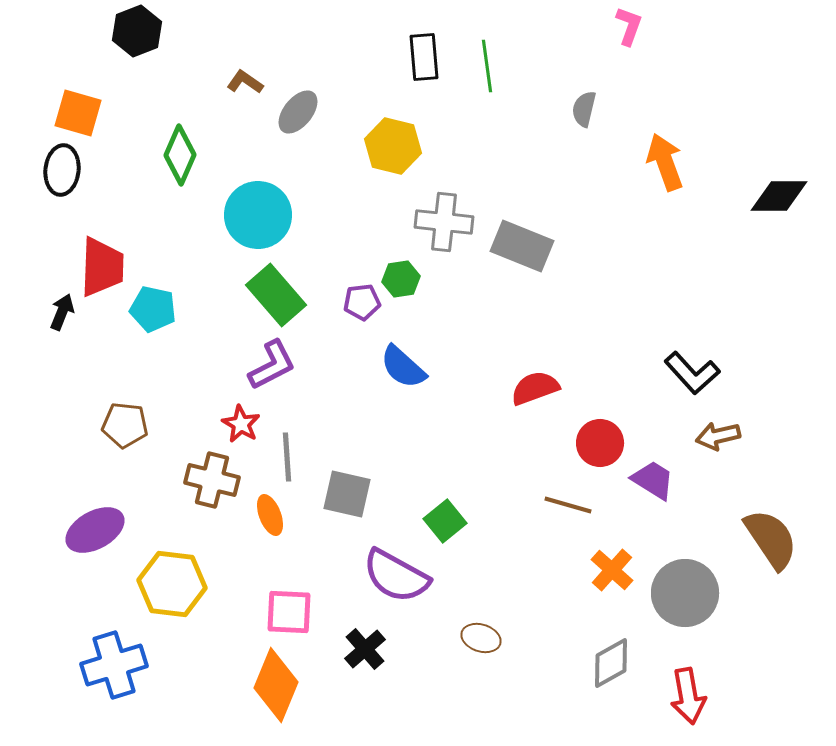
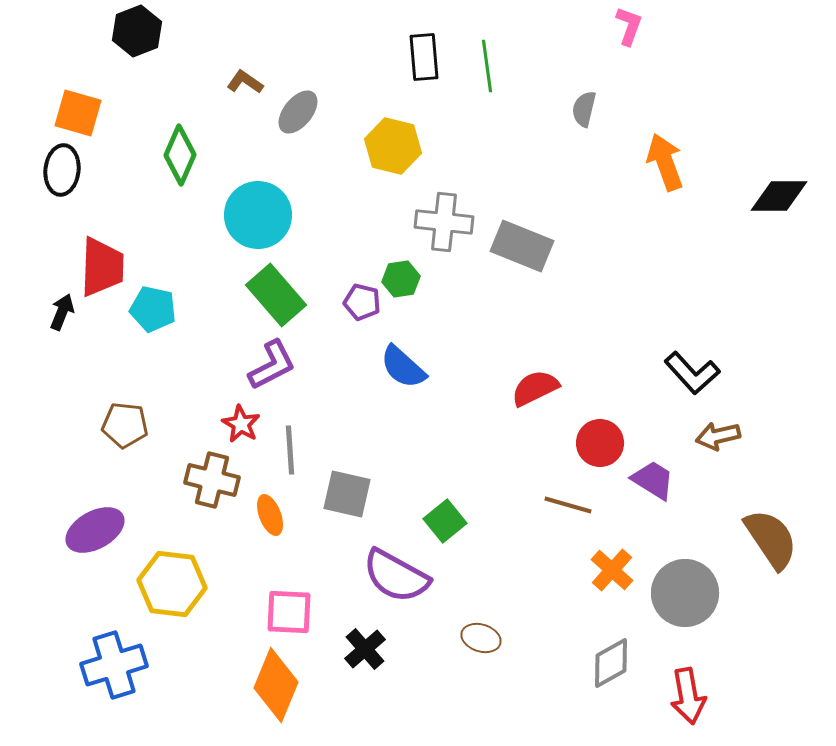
purple pentagon at (362, 302): rotated 21 degrees clockwise
red semicircle at (535, 388): rotated 6 degrees counterclockwise
gray line at (287, 457): moved 3 px right, 7 px up
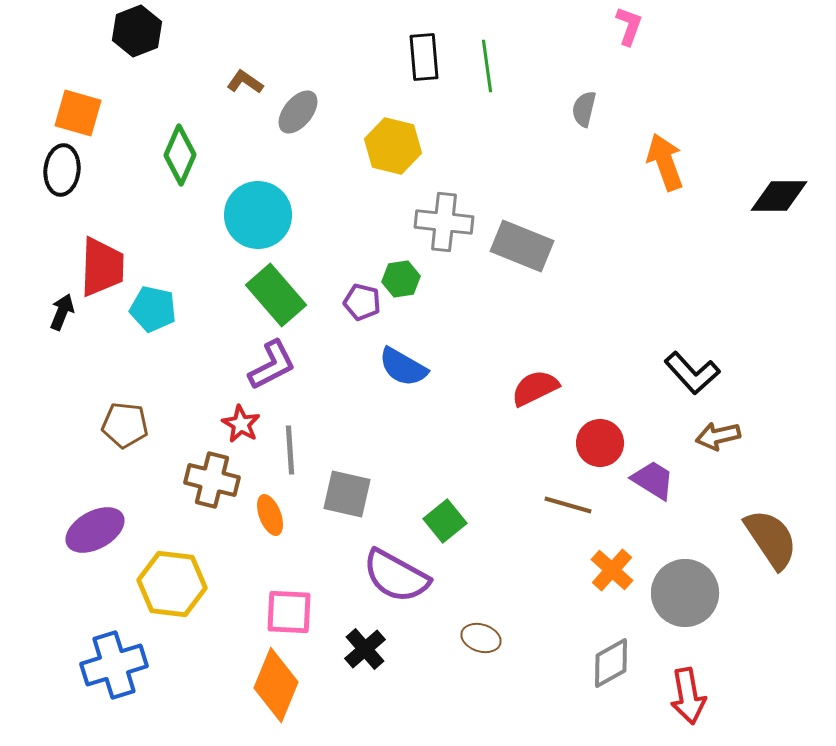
blue semicircle at (403, 367): rotated 12 degrees counterclockwise
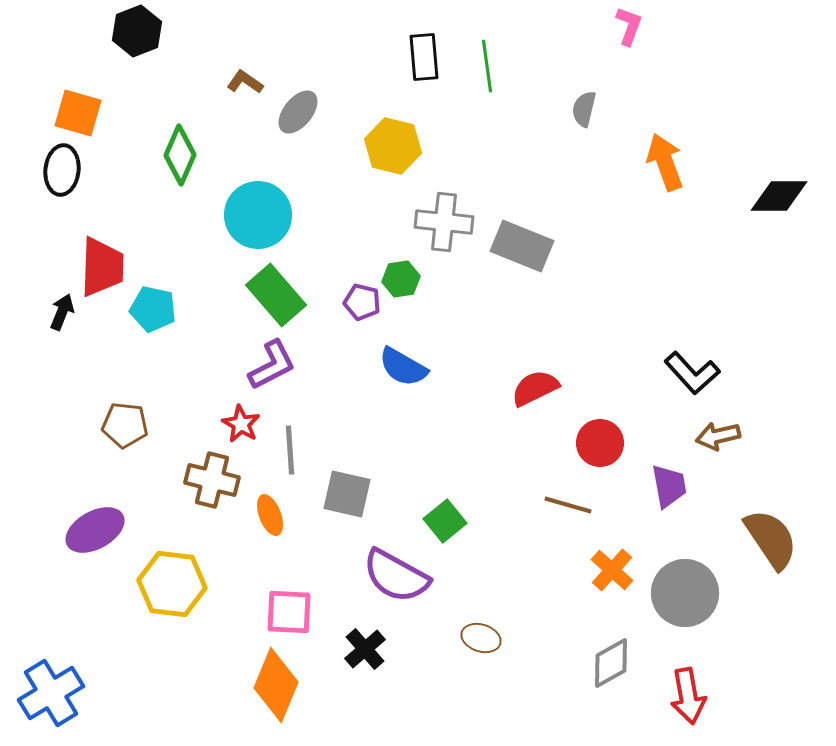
purple trapezoid at (653, 480): moved 16 px right, 6 px down; rotated 48 degrees clockwise
blue cross at (114, 665): moved 63 px left, 28 px down; rotated 14 degrees counterclockwise
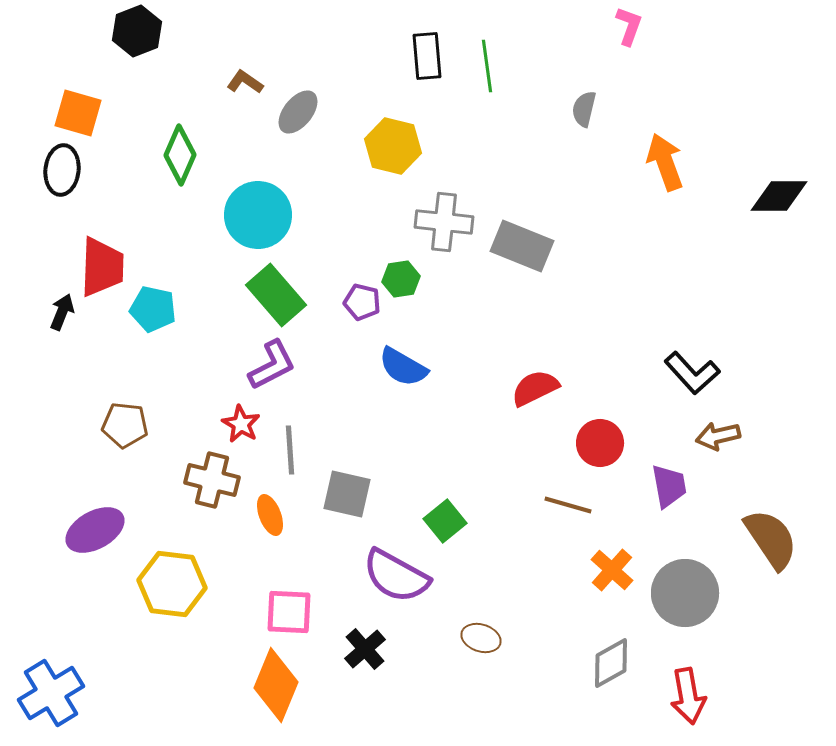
black rectangle at (424, 57): moved 3 px right, 1 px up
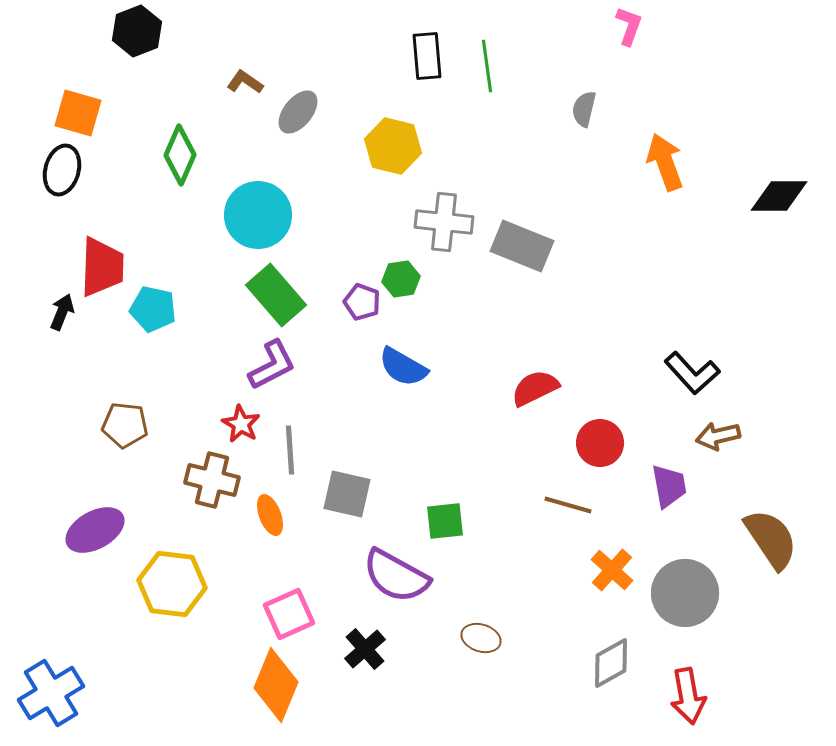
black ellipse at (62, 170): rotated 9 degrees clockwise
purple pentagon at (362, 302): rotated 6 degrees clockwise
green square at (445, 521): rotated 33 degrees clockwise
pink square at (289, 612): moved 2 px down; rotated 27 degrees counterclockwise
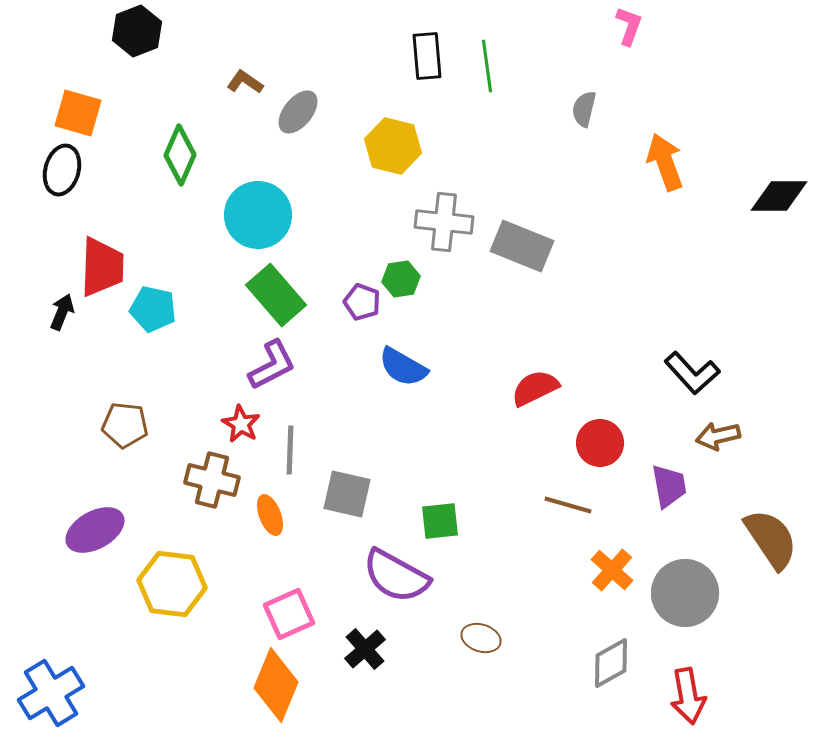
gray line at (290, 450): rotated 6 degrees clockwise
green square at (445, 521): moved 5 px left
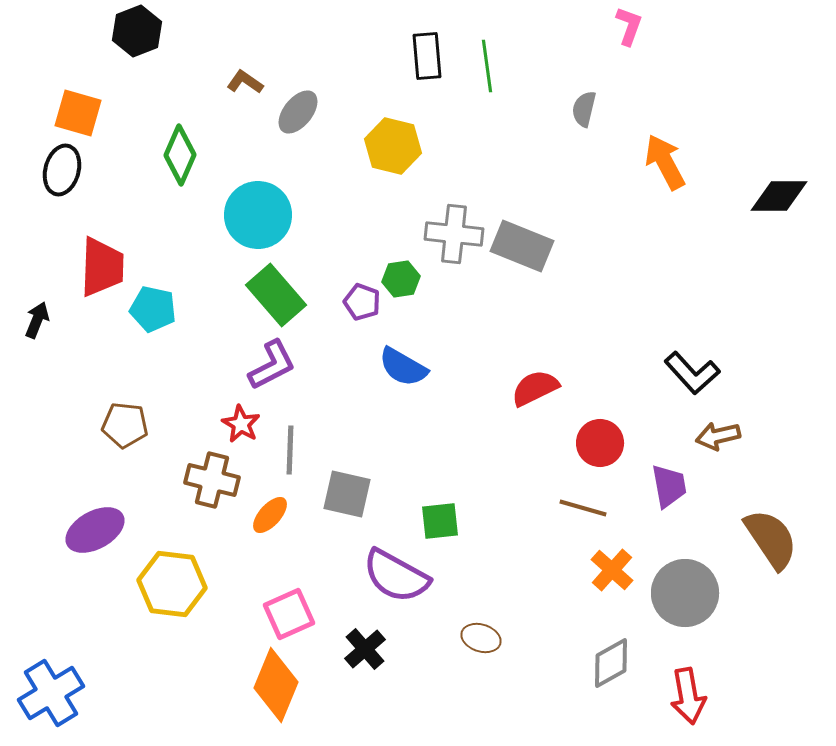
orange arrow at (665, 162): rotated 8 degrees counterclockwise
gray cross at (444, 222): moved 10 px right, 12 px down
black arrow at (62, 312): moved 25 px left, 8 px down
brown line at (568, 505): moved 15 px right, 3 px down
orange ellipse at (270, 515): rotated 63 degrees clockwise
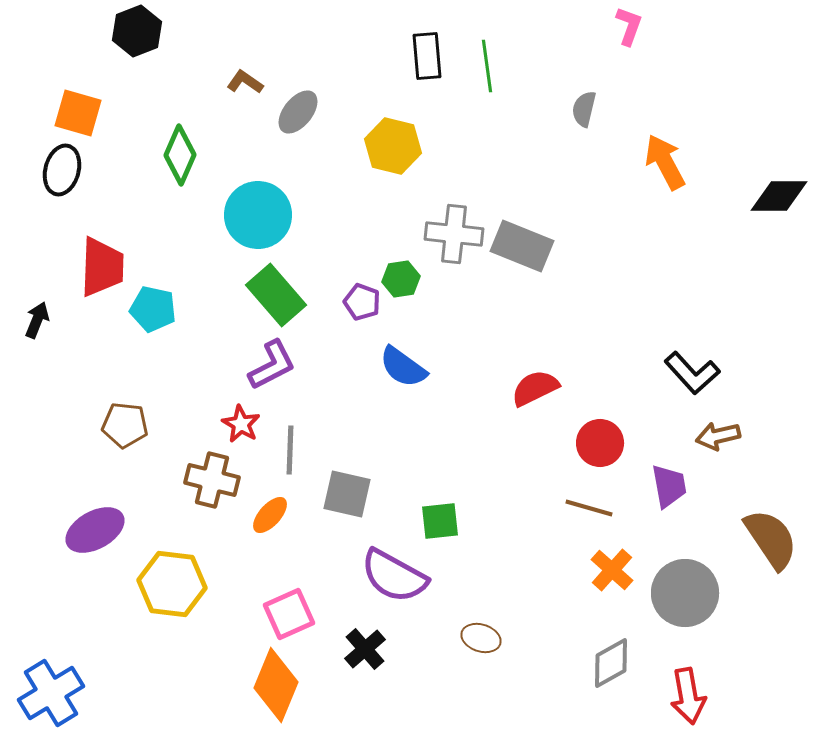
blue semicircle at (403, 367): rotated 6 degrees clockwise
brown line at (583, 508): moved 6 px right
purple semicircle at (396, 576): moved 2 px left
